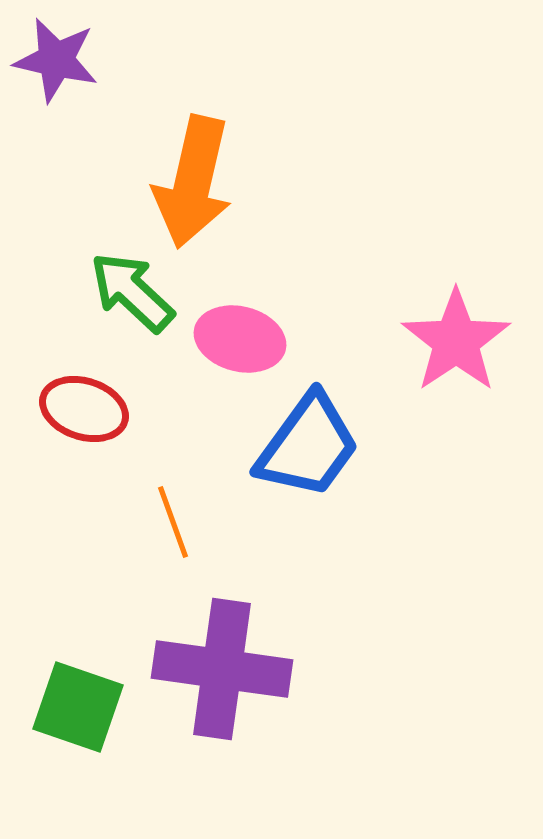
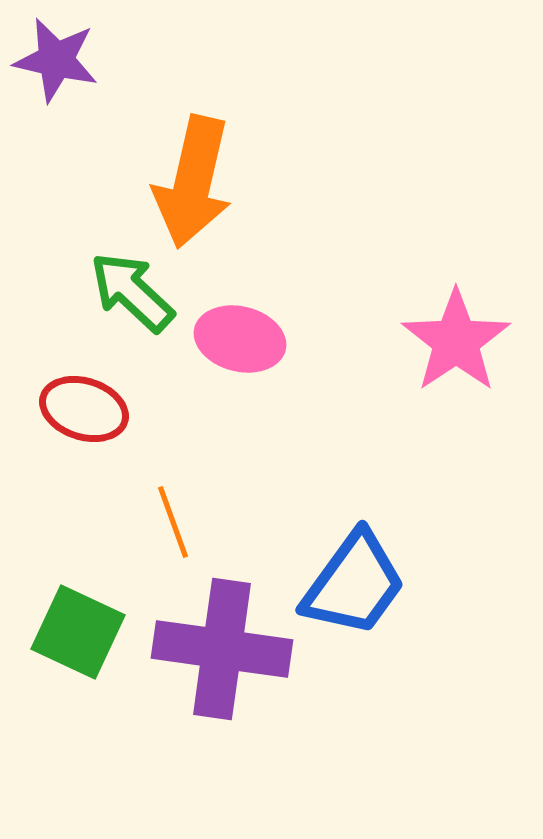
blue trapezoid: moved 46 px right, 138 px down
purple cross: moved 20 px up
green square: moved 75 px up; rotated 6 degrees clockwise
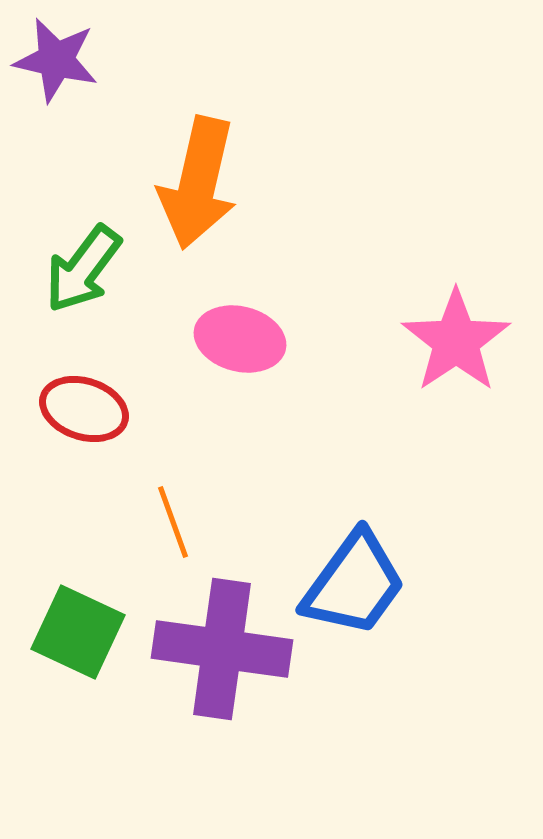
orange arrow: moved 5 px right, 1 px down
green arrow: moved 49 px left, 23 px up; rotated 96 degrees counterclockwise
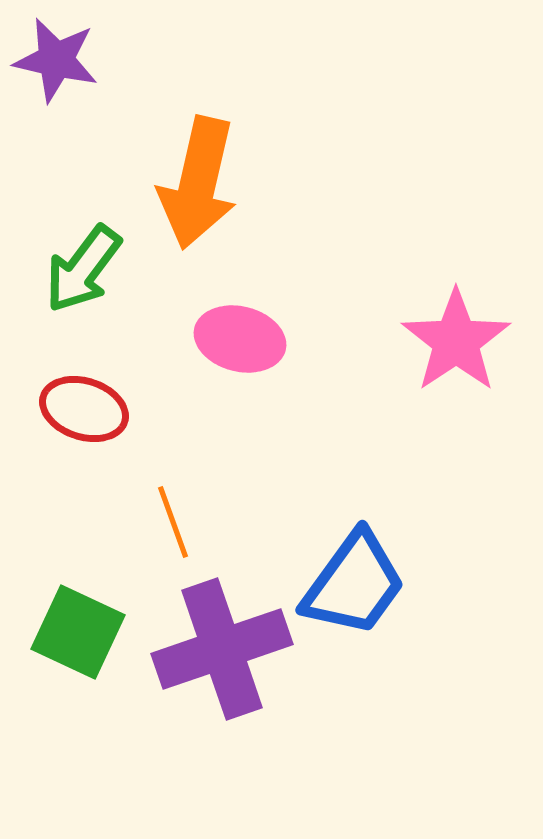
purple cross: rotated 27 degrees counterclockwise
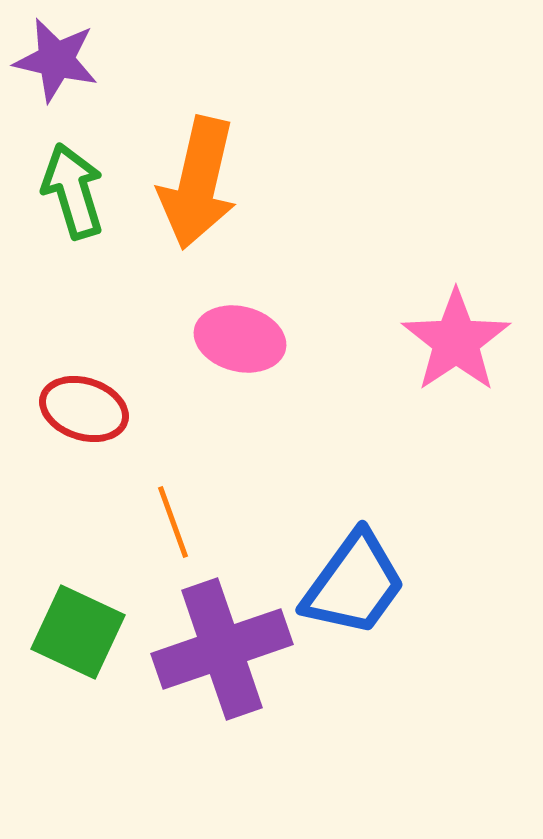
green arrow: moved 10 px left, 78 px up; rotated 126 degrees clockwise
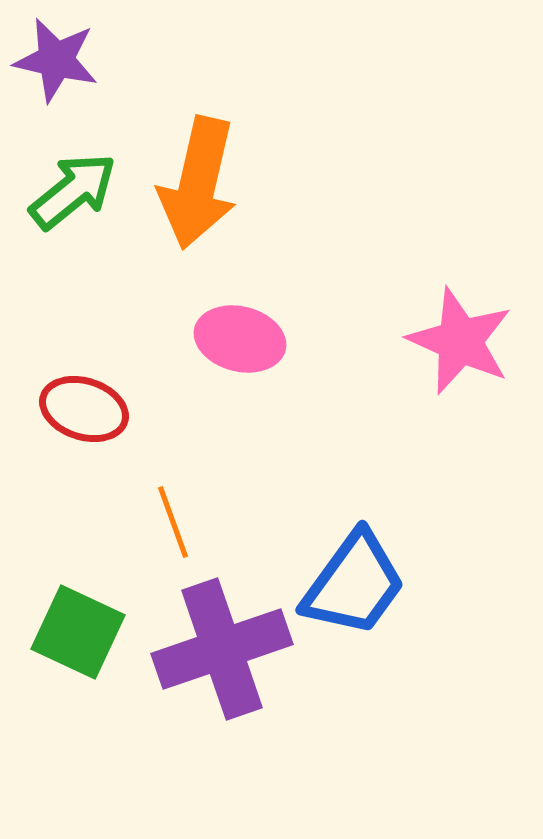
green arrow: rotated 68 degrees clockwise
pink star: moved 4 px right; rotated 14 degrees counterclockwise
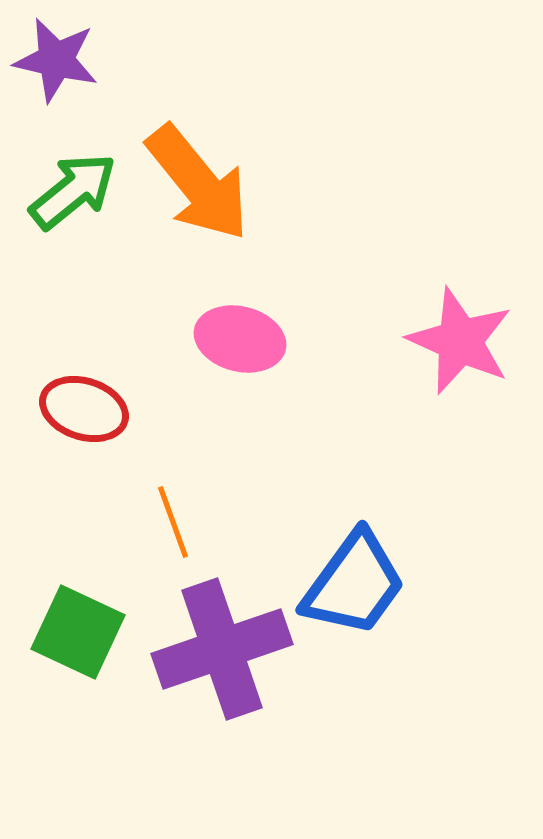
orange arrow: rotated 52 degrees counterclockwise
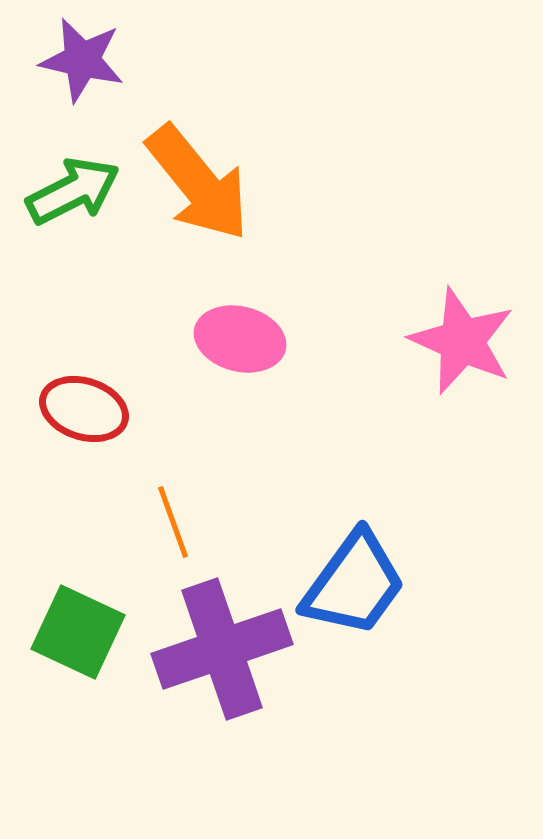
purple star: moved 26 px right
green arrow: rotated 12 degrees clockwise
pink star: moved 2 px right
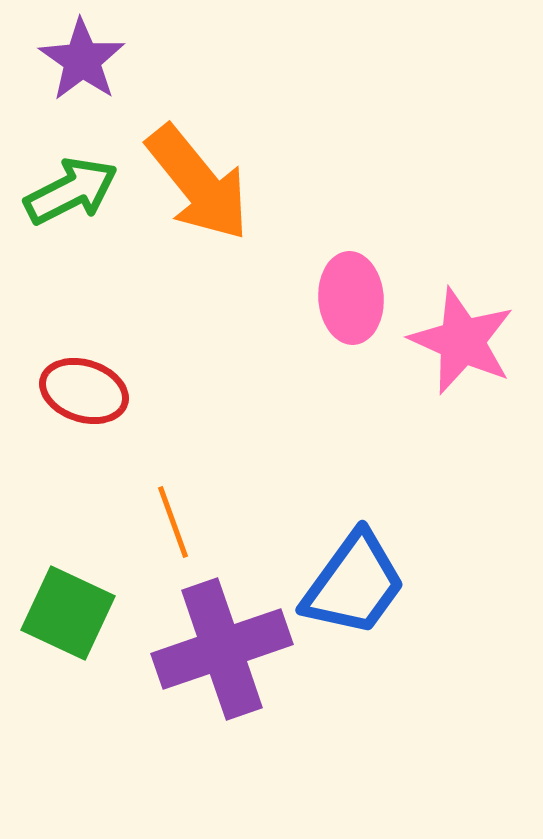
purple star: rotated 22 degrees clockwise
green arrow: moved 2 px left
pink ellipse: moved 111 px right, 41 px up; rotated 72 degrees clockwise
red ellipse: moved 18 px up
green square: moved 10 px left, 19 px up
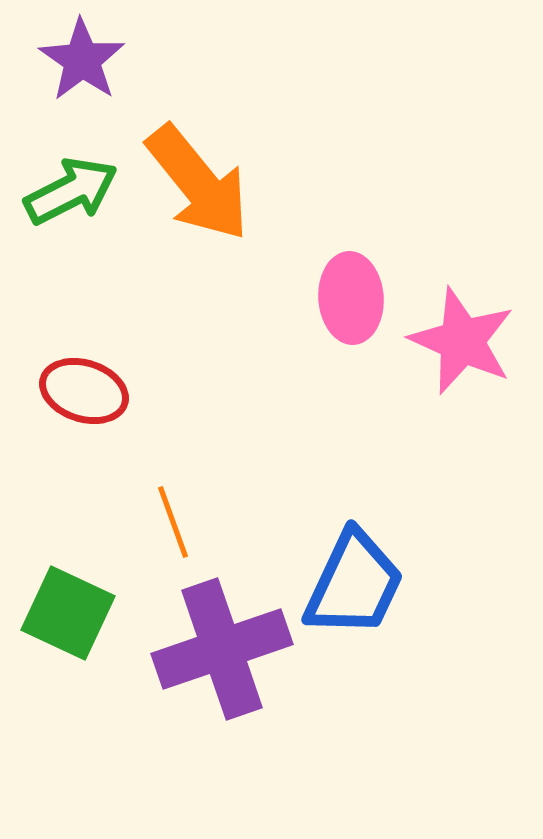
blue trapezoid: rotated 11 degrees counterclockwise
